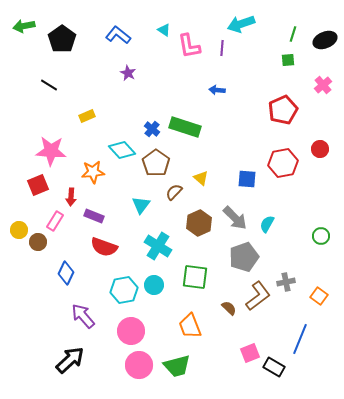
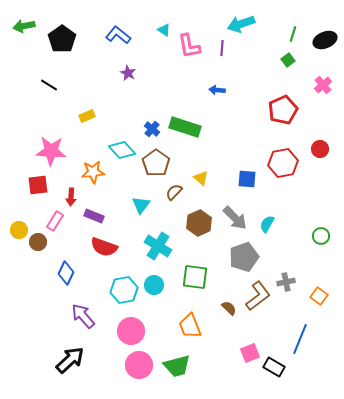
green square at (288, 60): rotated 32 degrees counterclockwise
red square at (38, 185): rotated 15 degrees clockwise
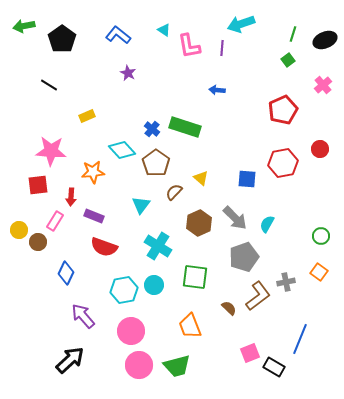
orange square at (319, 296): moved 24 px up
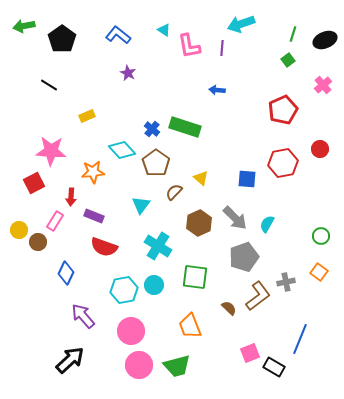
red square at (38, 185): moved 4 px left, 2 px up; rotated 20 degrees counterclockwise
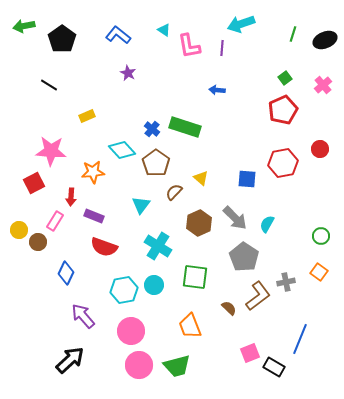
green square at (288, 60): moved 3 px left, 18 px down
gray pentagon at (244, 257): rotated 20 degrees counterclockwise
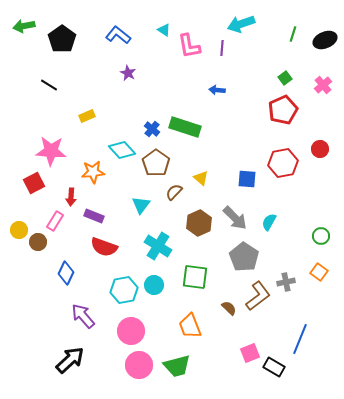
cyan semicircle at (267, 224): moved 2 px right, 2 px up
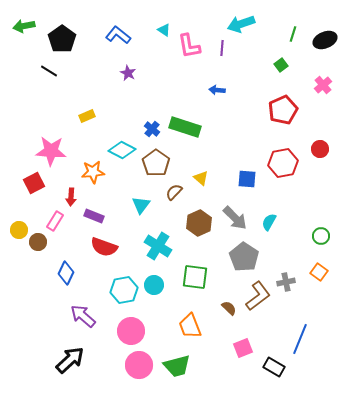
green square at (285, 78): moved 4 px left, 13 px up
black line at (49, 85): moved 14 px up
cyan diamond at (122, 150): rotated 20 degrees counterclockwise
purple arrow at (83, 316): rotated 8 degrees counterclockwise
pink square at (250, 353): moved 7 px left, 5 px up
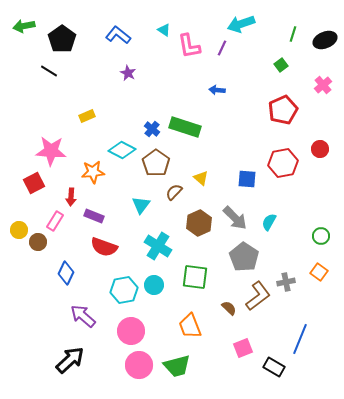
purple line at (222, 48): rotated 21 degrees clockwise
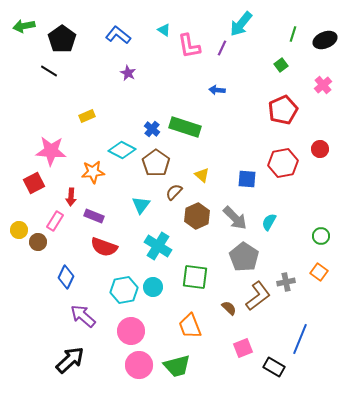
cyan arrow at (241, 24): rotated 32 degrees counterclockwise
yellow triangle at (201, 178): moved 1 px right, 3 px up
brown hexagon at (199, 223): moved 2 px left, 7 px up
blue diamond at (66, 273): moved 4 px down
cyan circle at (154, 285): moved 1 px left, 2 px down
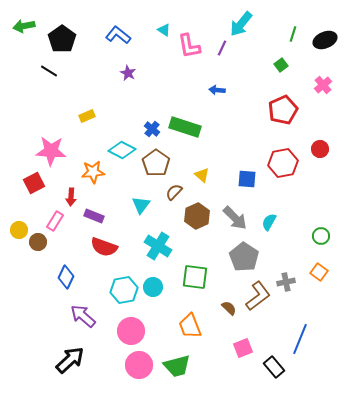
black rectangle at (274, 367): rotated 20 degrees clockwise
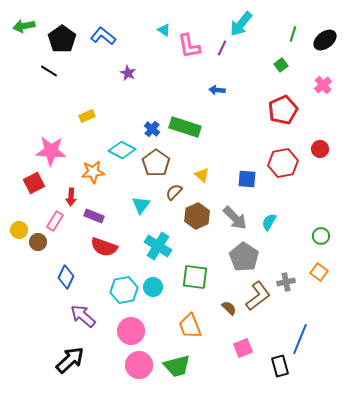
blue L-shape at (118, 35): moved 15 px left, 1 px down
black ellipse at (325, 40): rotated 15 degrees counterclockwise
black rectangle at (274, 367): moved 6 px right, 1 px up; rotated 25 degrees clockwise
